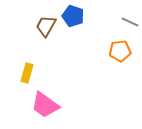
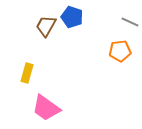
blue pentagon: moved 1 px left, 1 px down
pink trapezoid: moved 1 px right, 3 px down
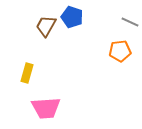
pink trapezoid: rotated 40 degrees counterclockwise
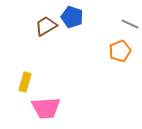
gray line: moved 2 px down
brown trapezoid: rotated 30 degrees clockwise
orange pentagon: rotated 15 degrees counterclockwise
yellow rectangle: moved 2 px left, 9 px down
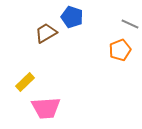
brown trapezoid: moved 7 px down
orange pentagon: moved 1 px up
yellow rectangle: rotated 30 degrees clockwise
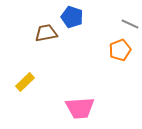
brown trapezoid: rotated 20 degrees clockwise
pink trapezoid: moved 34 px right
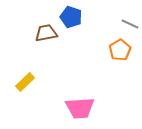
blue pentagon: moved 1 px left
orange pentagon: rotated 10 degrees counterclockwise
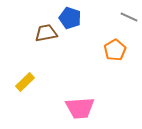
blue pentagon: moved 1 px left, 1 px down
gray line: moved 1 px left, 7 px up
orange pentagon: moved 5 px left
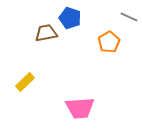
orange pentagon: moved 6 px left, 8 px up
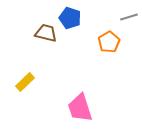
gray line: rotated 42 degrees counterclockwise
brown trapezoid: rotated 25 degrees clockwise
pink trapezoid: rotated 76 degrees clockwise
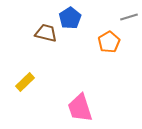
blue pentagon: rotated 20 degrees clockwise
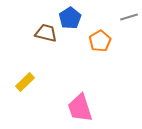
orange pentagon: moved 9 px left, 1 px up
